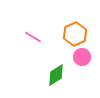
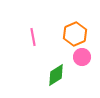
pink line: rotated 48 degrees clockwise
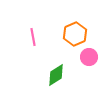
pink circle: moved 7 px right
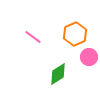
pink line: rotated 42 degrees counterclockwise
green diamond: moved 2 px right, 1 px up
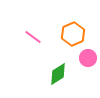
orange hexagon: moved 2 px left
pink circle: moved 1 px left, 1 px down
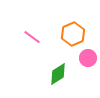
pink line: moved 1 px left
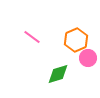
orange hexagon: moved 3 px right, 6 px down
green diamond: rotated 15 degrees clockwise
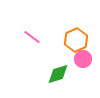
pink circle: moved 5 px left, 1 px down
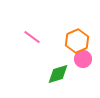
orange hexagon: moved 1 px right, 1 px down
